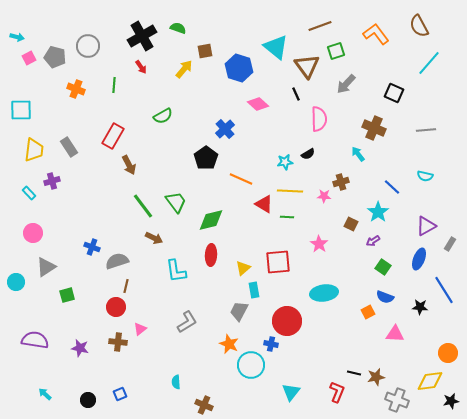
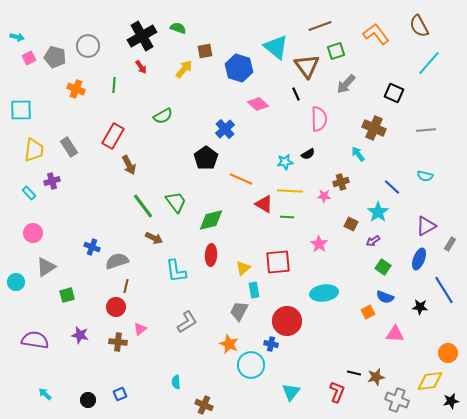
purple star at (80, 348): moved 13 px up
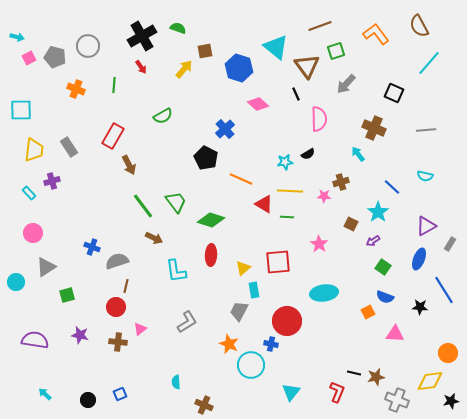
black pentagon at (206, 158): rotated 10 degrees counterclockwise
green diamond at (211, 220): rotated 32 degrees clockwise
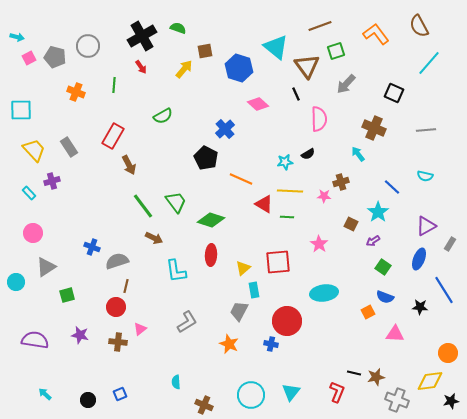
orange cross at (76, 89): moved 3 px down
yellow trapezoid at (34, 150): rotated 50 degrees counterclockwise
cyan circle at (251, 365): moved 30 px down
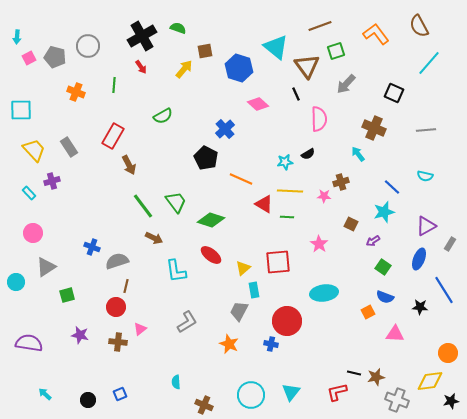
cyan arrow at (17, 37): rotated 80 degrees clockwise
cyan star at (378, 212): moved 6 px right; rotated 20 degrees clockwise
red ellipse at (211, 255): rotated 55 degrees counterclockwise
purple semicircle at (35, 340): moved 6 px left, 3 px down
red L-shape at (337, 392): rotated 125 degrees counterclockwise
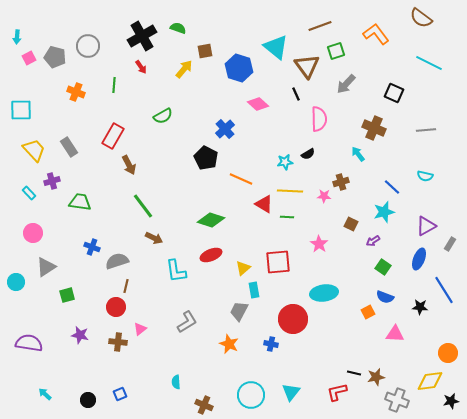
brown semicircle at (419, 26): moved 2 px right, 8 px up; rotated 25 degrees counterclockwise
cyan line at (429, 63): rotated 76 degrees clockwise
green trapezoid at (176, 202): moved 96 px left; rotated 45 degrees counterclockwise
red ellipse at (211, 255): rotated 60 degrees counterclockwise
red circle at (287, 321): moved 6 px right, 2 px up
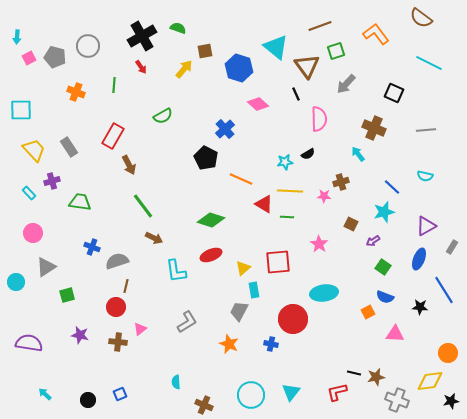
gray rectangle at (450, 244): moved 2 px right, 3 px down
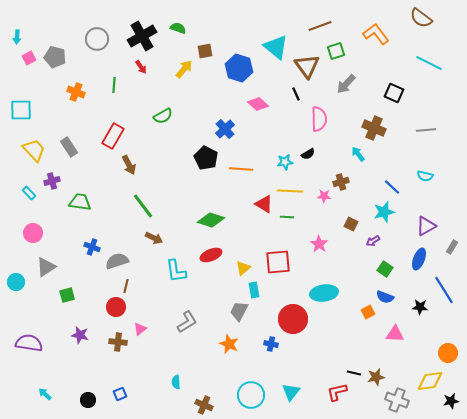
gray circle at (88, 46): moved 9 px right, 7 px up
orange line at (241, 179): moved 10 px up; rotated 20 degrees counterclockwise
green square at (383, 267): moved 2 px right, 2 px down
